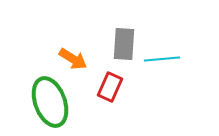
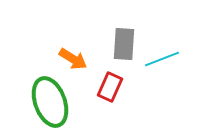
cyan line: rotated 16 degrees counterclockwise
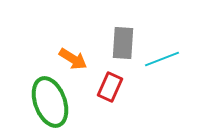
gray rectangle: moved 1 px left, 1 px up
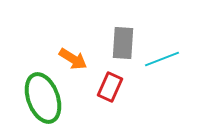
green ellipse: moved 7 px left, 4 px up
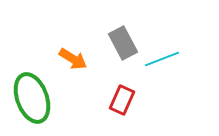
gray rectangle: rotated 32 degrees counterclockwise
red rectangle: moved 12 px right, 13 px down
green ellipse: moved 11 px left
